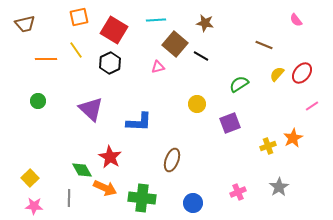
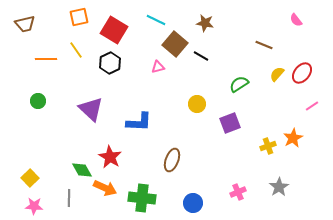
cyan line: rotated 30 degrees clockwise
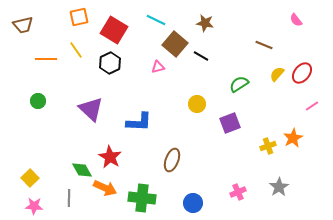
brown trapezoid: moved 2 px left, 1 px down
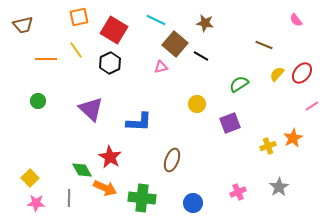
pink triangle: moved 3 px right
pink star: moved 2 px right, 3 px up
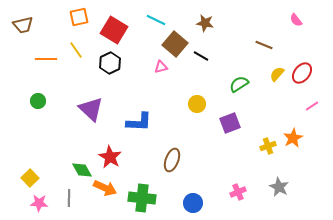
gray star: rotated 12 degrees counterclockwise
pink star: moved 3 px right
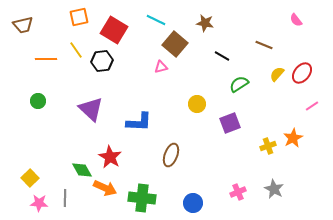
black line: moved 21 px right
black hexagon: moved 8 px left, 2 px up; rotated 20 degrees clockwise
brown ellipse: moved 1 px left, 5 px up
gray star: moved 5 px left, 2 px down
gray line: moved 4 px left
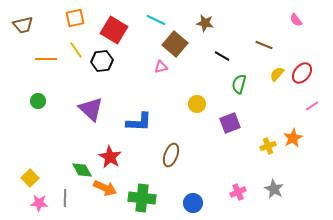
orange square: moved 4 px left, 1 px down
green semicircle: rotated 42 degrees counterclockwise
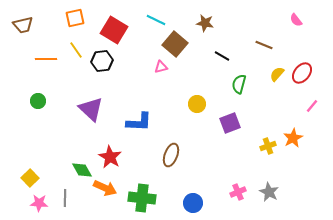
pink line: rotated 16 degrees counterclockwise
gray star: moved 5 px left, 3 px down
